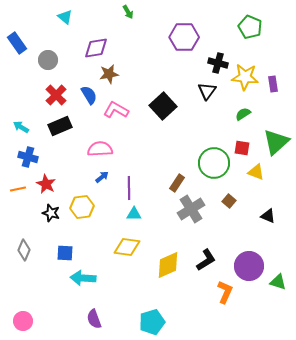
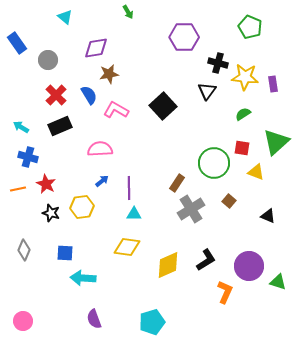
blue arrow at (102, 177): moved 4 px down
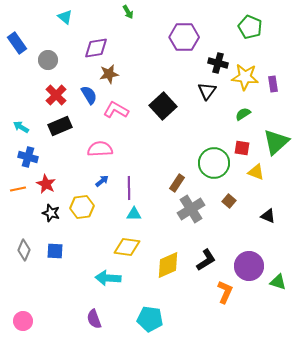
blue square at (65, 253): moved 10 px left, 2 px up
cyan arrow at (83, 278): moved 25 px right
cyan pentagon at (152, 322): moved 2 px left, 3 px up; rotated 25 degrees clockwise
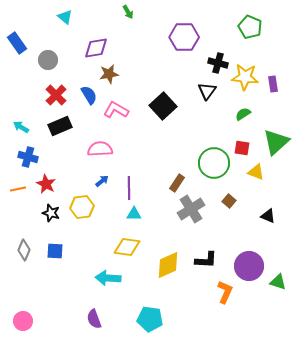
black L-shape at (206, 260): rotated 35 degrees clockwise
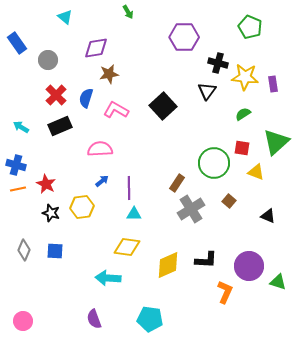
blue semicircle at (89, 95): moved 3 px left, 3 px down; rotated 132 degrees counterclockwise
blue cross at (28, 157): moved 12 px left, 8 px down
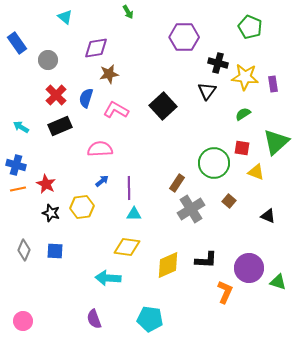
purple circle at (249, 266): moved 2 px down
